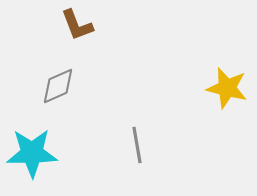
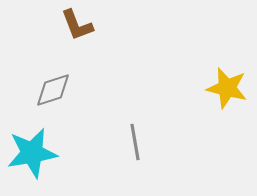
gray diamond: moved 5 px left, 4 px down; rotated 6 degrees clockwise
gray line: moved 2 px left, 3 px up
cyan star: rotated 9 degrees counterclockwise
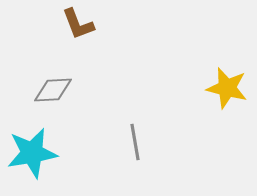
brown L-shape: moved 1 px right, 1 px up
gray diamond: rotated 15 degrees clockwise
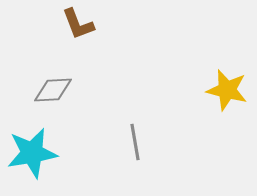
yellow star: moved 2 px down
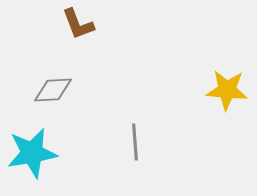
yellow star: rotated 9 degrees counterclockwise
gray line: rotated 6 degrees clockwise
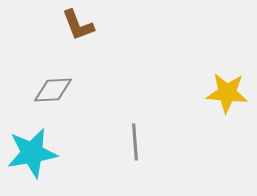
brown L-shape: moved 1 px down
yellow star: moved 3 px down
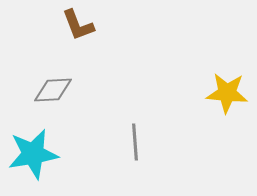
cyan star: moved 1 px right, 1 px down
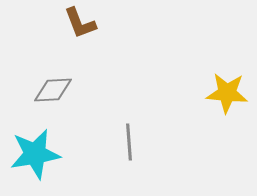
brown L-shape: moved 2 px right, 2 px up
gray line: moved 6 px left
cyan star: moved 2 px right
